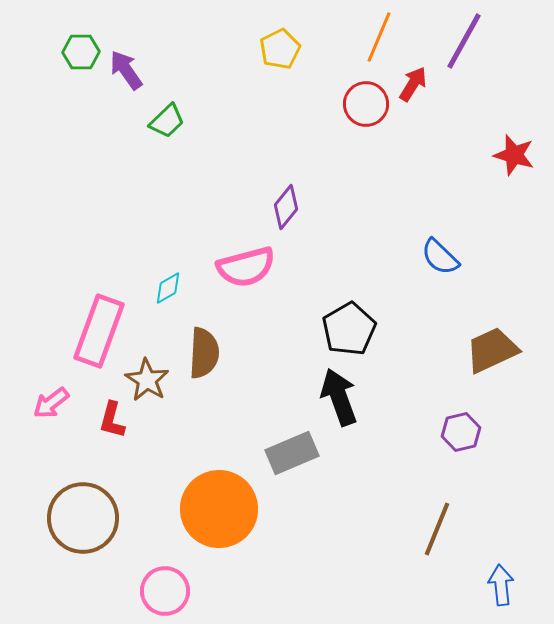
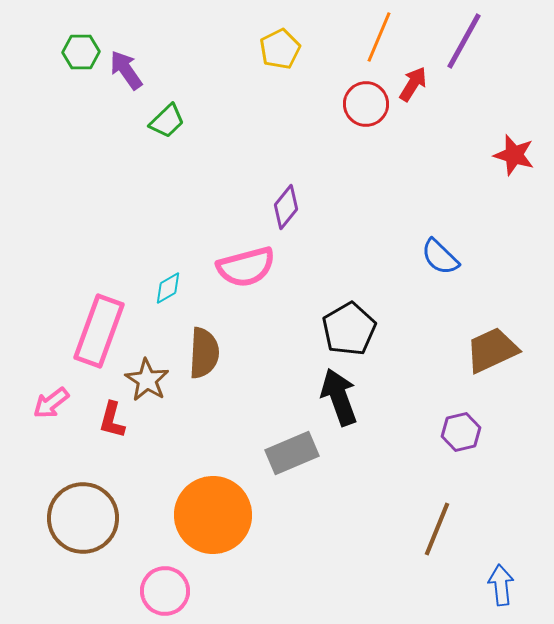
orange circle: moved 6 px left, 6 px down
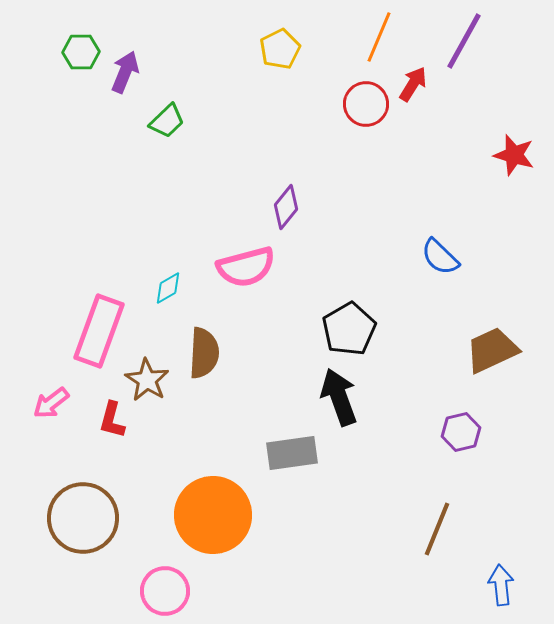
purple arrow: moved 1 px left, 2 px down; rotated 57 degrees clockwise
gray rectangle: rotated 15 degrees clockwise
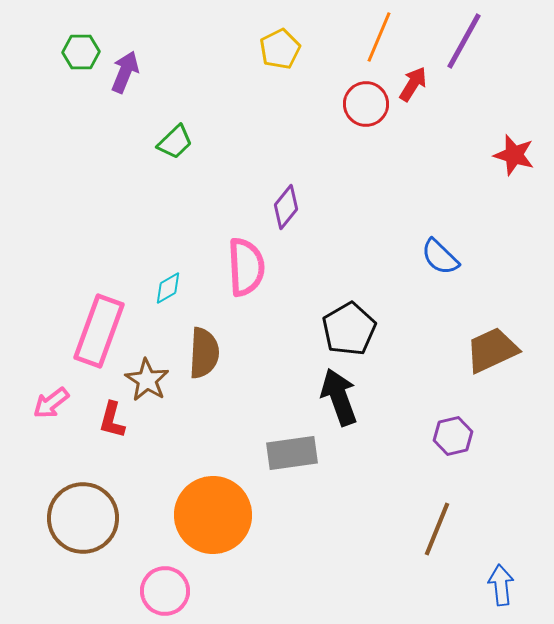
green trapezoid: moved 8 px right, 21 px down
pink semicircle: rotated 78 degrees counterclockwise
purple hexagon: moved 8 px left, 4 px down
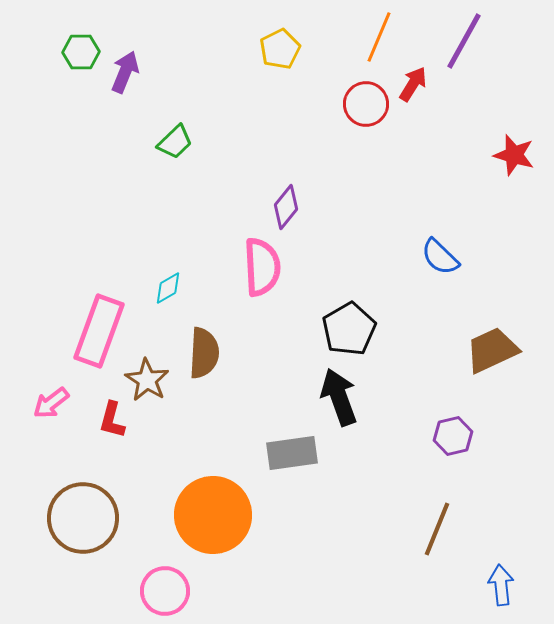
pink semicircle: moved 16 px right
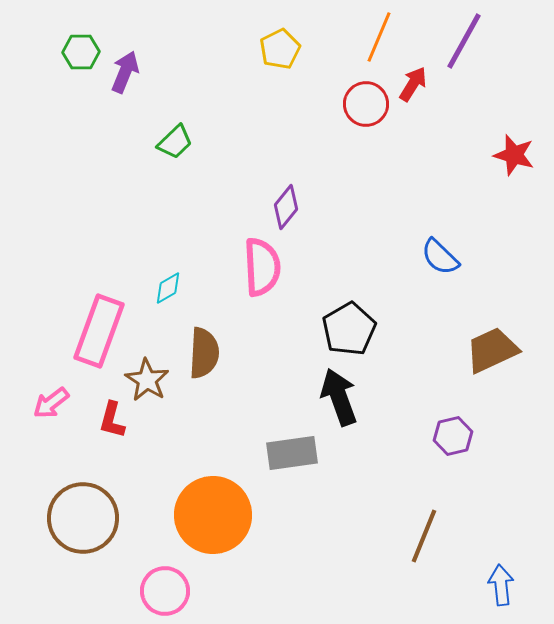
brown line: moved 13 px left, 7 px down
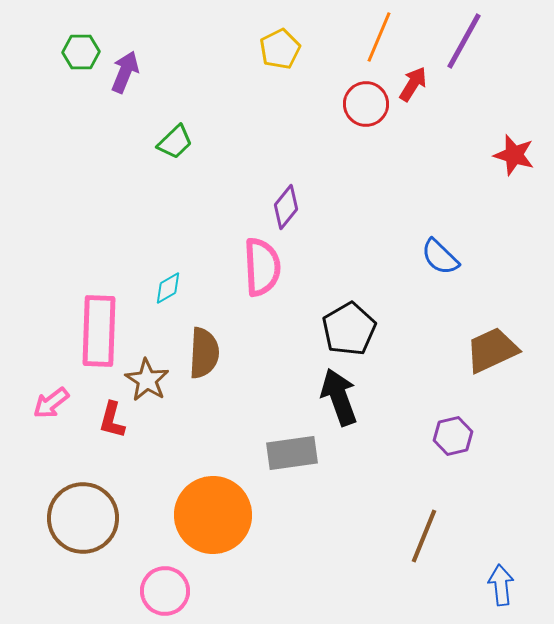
pink rectangle: rotated 18 degrees counterclockwise
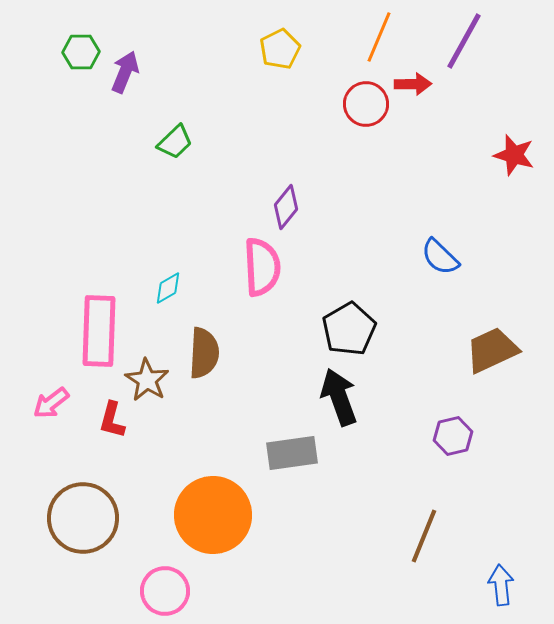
red arrow: rotated 57 degrees clockwise
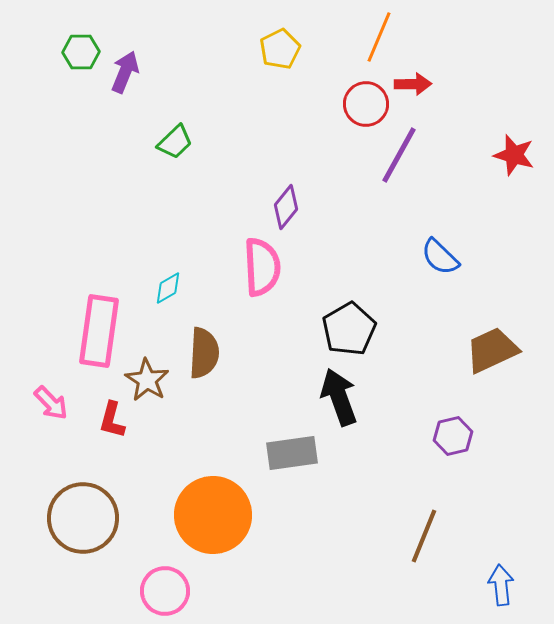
purple line: moved 65 px left, 114 px down
pink rectangle: rotated 6 degrees clockwise
pink arrow: rotated 96 degrees counterclockwise
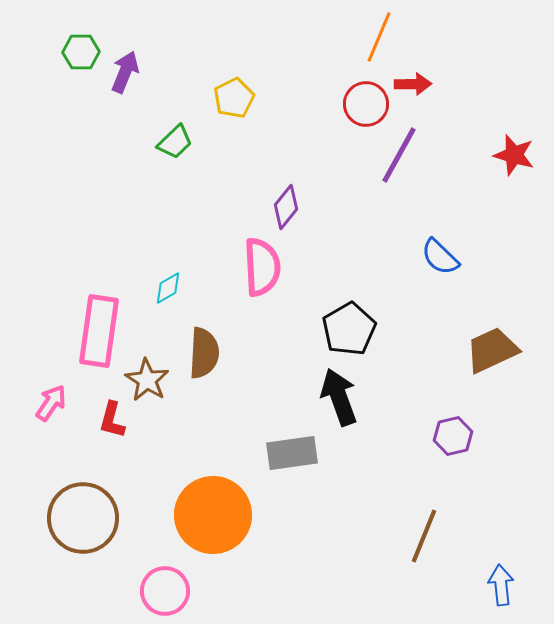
yellow pentagon: moved 46 px left, 49 px down
pink arrow: rotated 102 degrees counterclockwise
